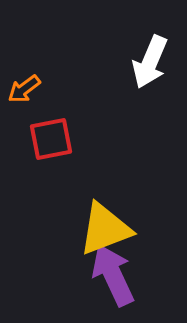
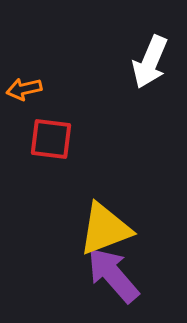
orange arrow: rotated 24 degrees clockwise
red square: rotated 18 degrees clockwise
purple arrow: rotated 16 degrees counterclockwise
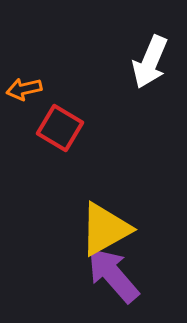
red square: moved 9 px right, 11 px up; rotated 24 degrees clockwise
yellow triangle: rotated 8 degrees counterclockwise
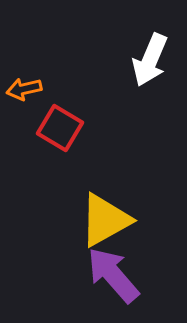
white arrow: moved 2 px up
yellow triangle: moved 9 px up
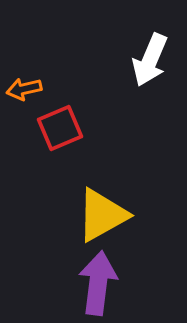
red square: rotated 36 degrees clockwise
yellow triangle: moved 3 px left, 5 px up
purple arrow: moved 15 px left, 8 px down; rotated 48 degrees clockwise
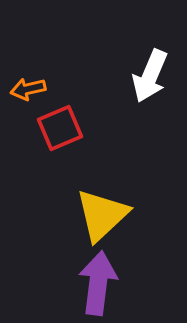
white arrow: moved 16 px down
orange arrow: moved 4 px right
yellow triangle: rotated 14 degrees counterclockwise
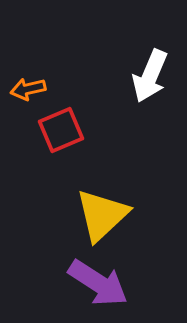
red square: moved 1 px right, 2 px down
purple arrow: rotated 116 degrees clockwise
